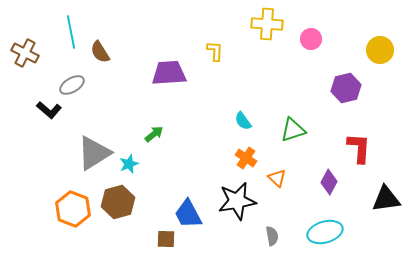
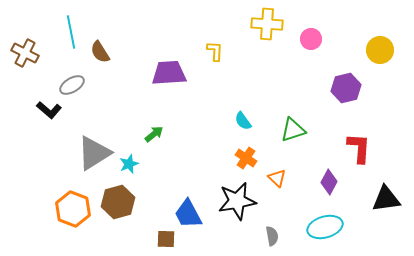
cyan ellipse: moved 5 px up
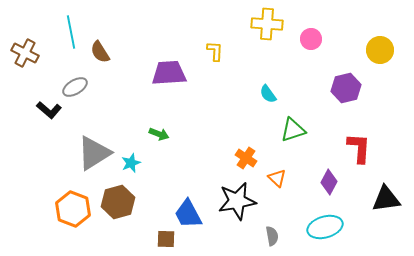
gray ellipse: moved 3 px right, 2 px down
cyan semicircle: moved 25 px right, 27 px up
green arrow: moved 5 px right; rotated 60 degrees clockwise
cyan star: moved 2 px right, 1 px up
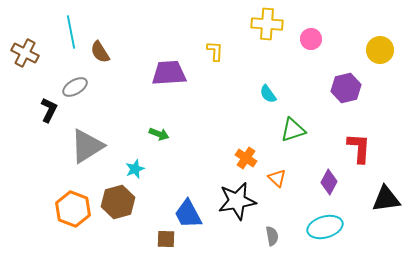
black L-shape: rotated 105 degrees counterclockwise
gray triangle: moved 7 px left, 7 px up
cyan star: moved 4 px right, 6 px down
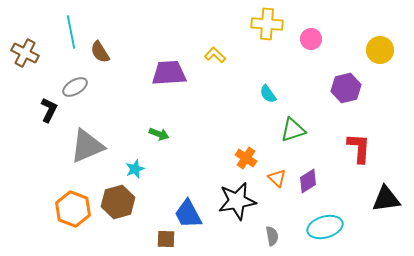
yellow L-shape: moved 4 px down; rotated 50 degrees counterclockwise
gray triangle: rotated 9 degrees clockwise
purple diamond: moved 21 px left, 1 px up; rotated 30 degrees clockwise
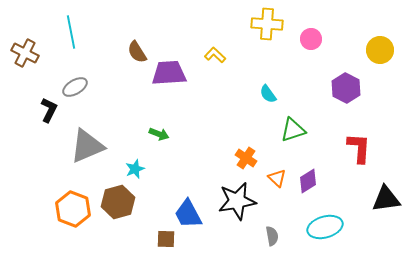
brown semicircle: moved 37 px right
purple hexagon: rotated 20 degrees counterclockwise
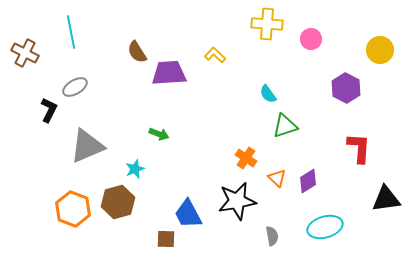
green triangle: moved 8 px left, 4 px up
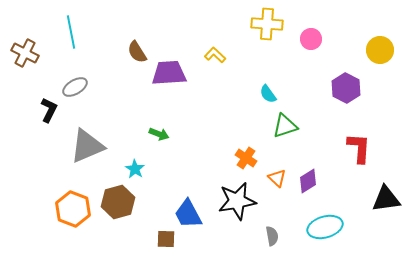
cyan star: rotated 18 degrees counterclockwise
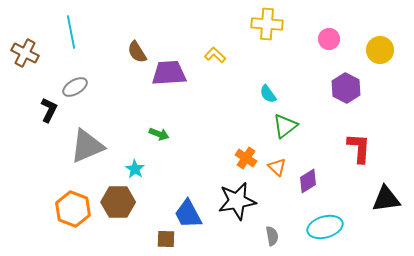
pink circle: moved 18 px right
green triangle: rotated 20 degrees counterclockwise
orange triangle: moved 11 px up
brown hexagon: rotated 16 degrees clockwise
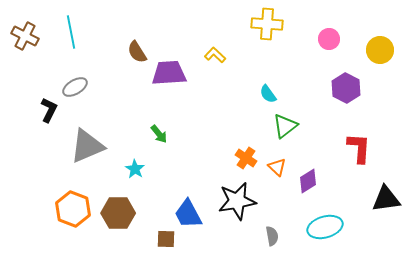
brown cross: moved 17 px up
green arrow: rotated 30 degrees clockwise
brown hexagon: moved 11 px down
